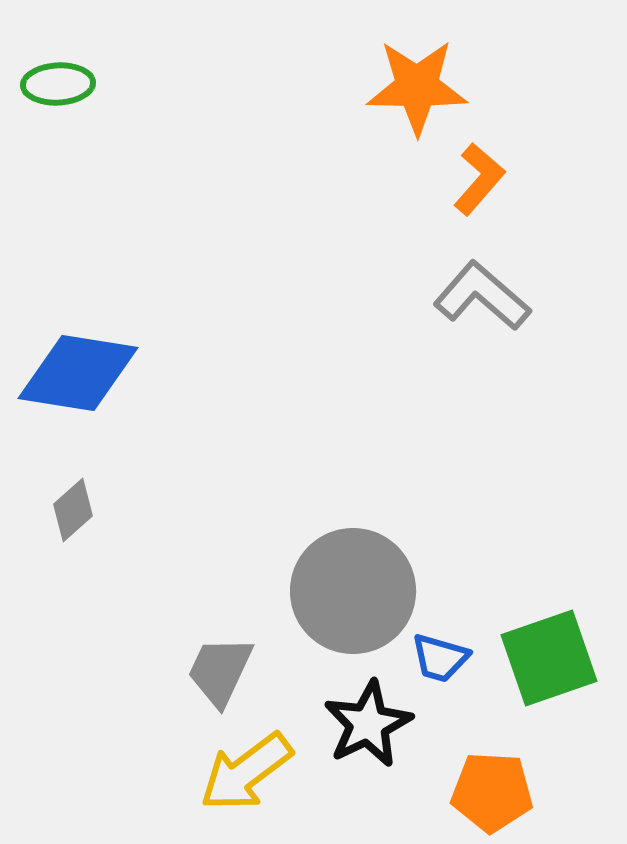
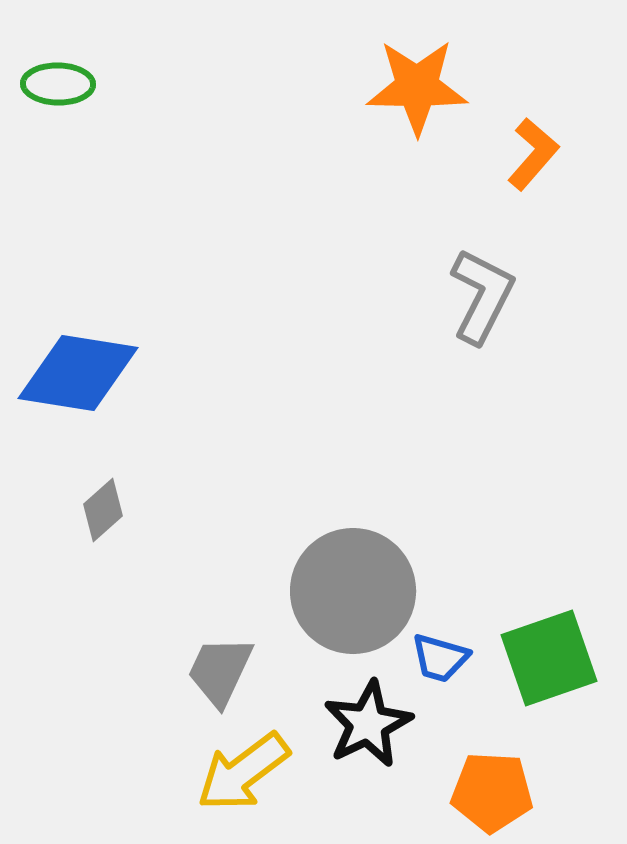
green ellipse: rotated 4 degrees clockwise
orange L-shape: moved 54 px right, 25 px up
gray L-shape: rotated 76 degrees clockwise
gray diamond: moved 30 px right
yellow arrow: moved 3 px left
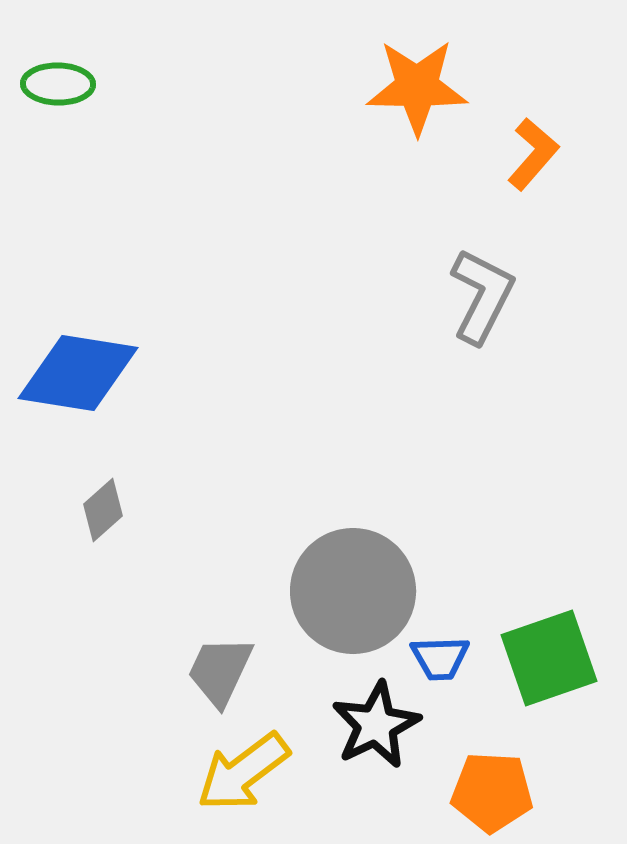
blue trapezoid: rotated 18 degrees counterclockwise
black star: moved 8 px right, 1 px down
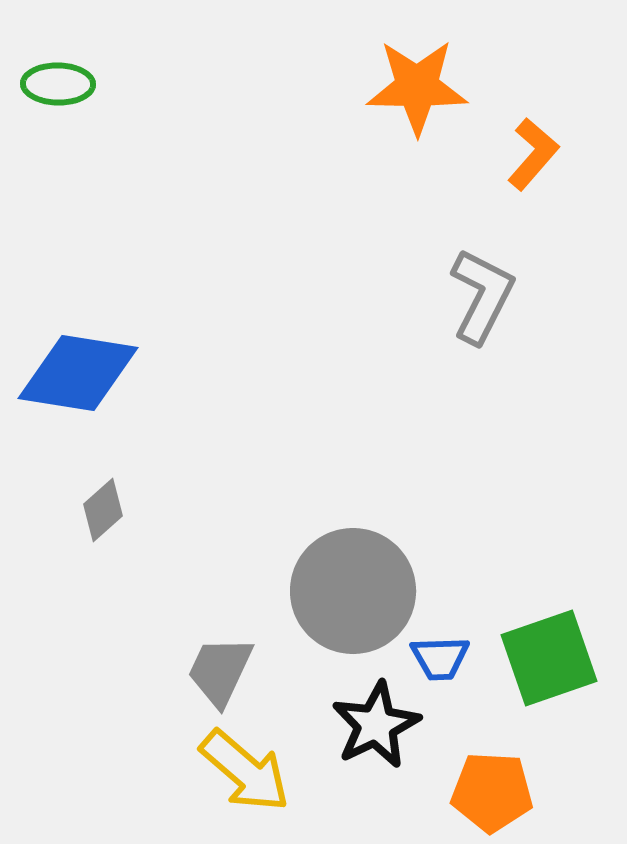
yellow arrow: moved 2 px right, 1 px up; rotated 102 degrees counterclockwise
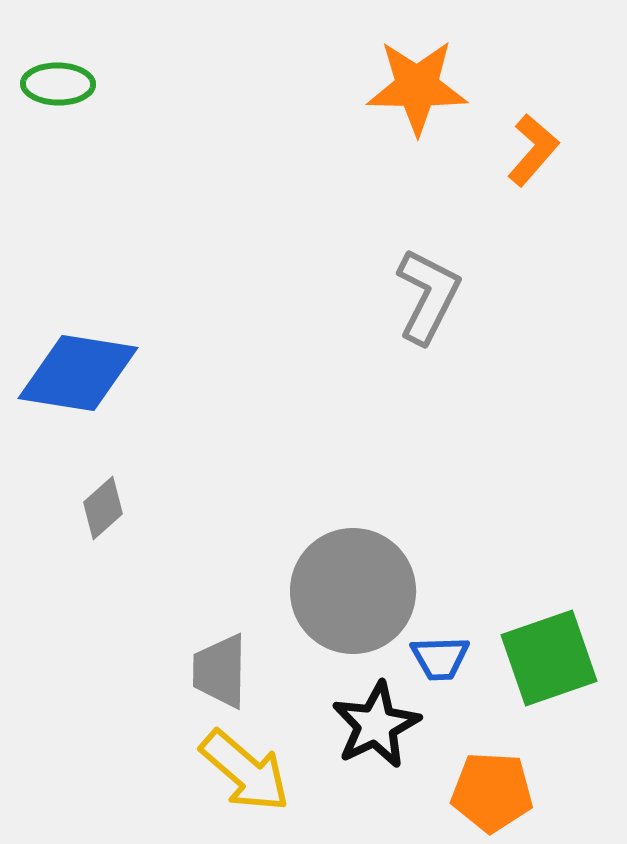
orange L-shape: moved 4 px up
gray L-shape: moved 54 px left
gray diamond: moved 2 px up
gray trapezoid: rotated 24 degrees counterclockwise
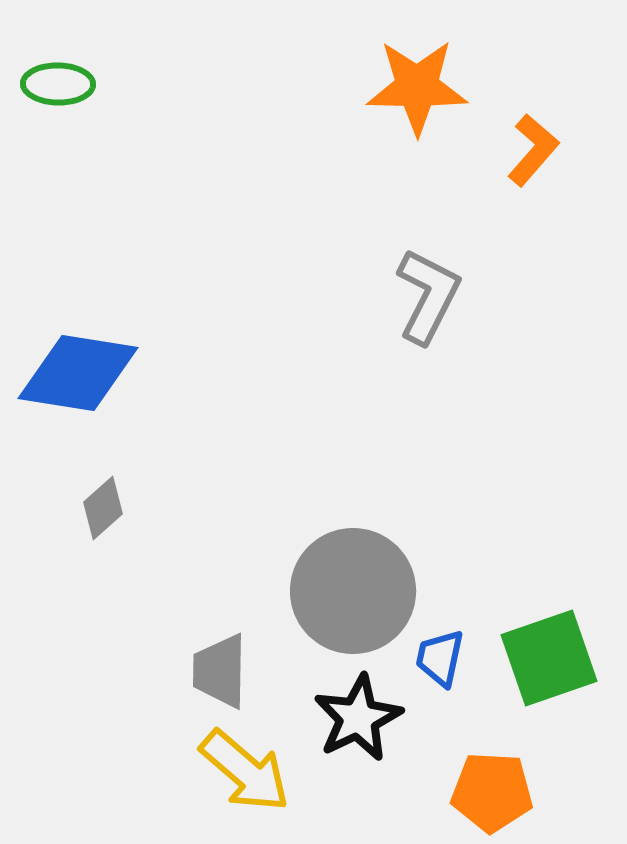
blue trapezoid: rotated 104 degrees clockwise
black star: moved 18 px left, 7 px up
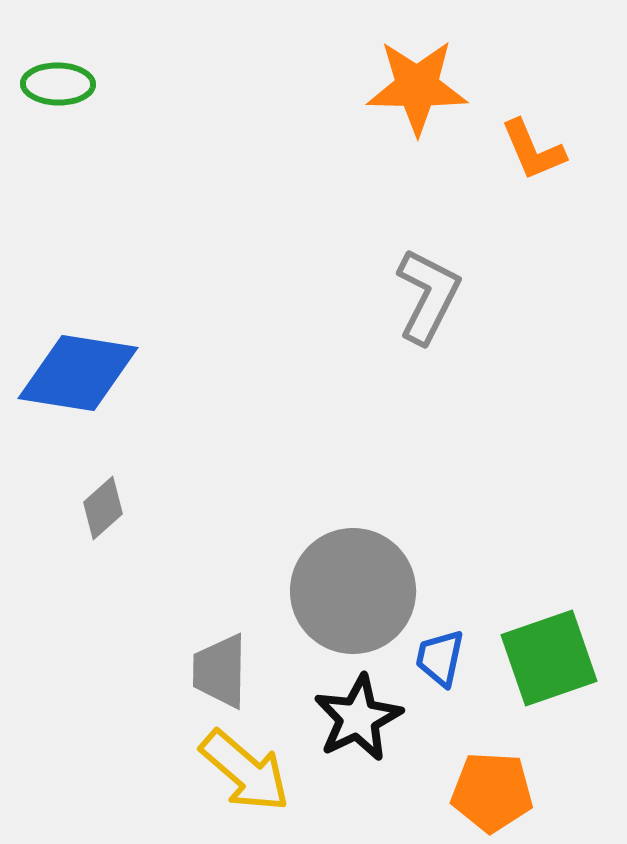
orange L-shape: rotated 116 degrees clockwise
